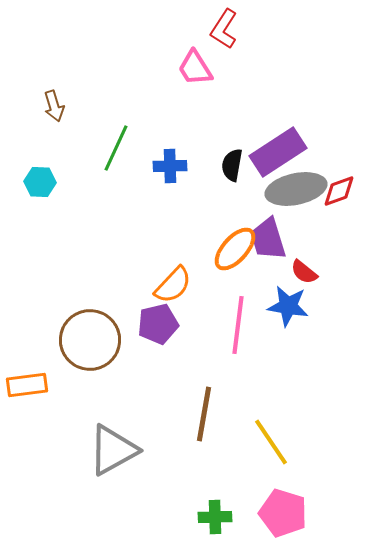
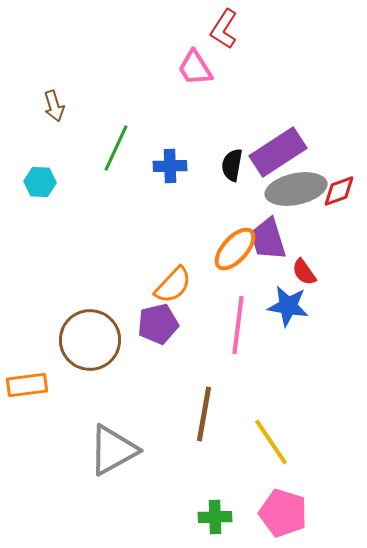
red semicircle: rotated 16 degrees clockwise
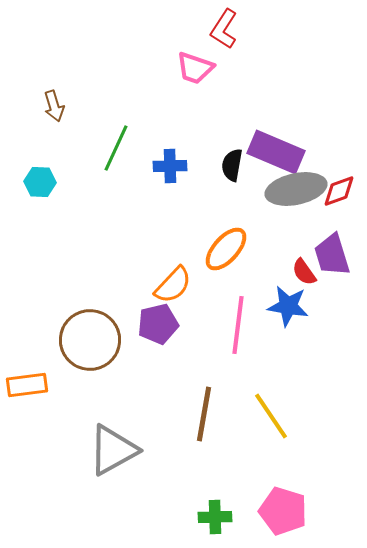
pink trapezoid: rotated 39 degrees counterclockwise
purple rectangle: moved 2 px left; rotated 56 degrees clockwise
purple trapezoid: moved 64 px right, 16 px down
orange ellipse: moved 9 px left
yellow line: moved 26 px up
pink pentagon: moved 2 px up
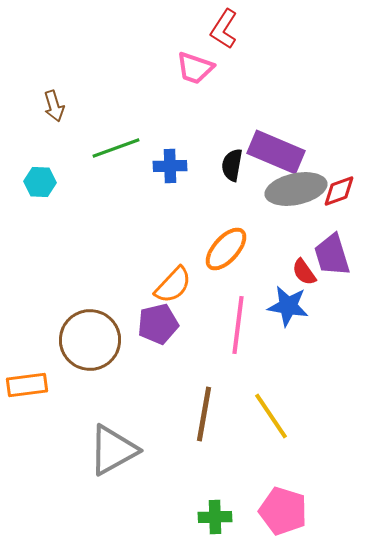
green line: rotated 45 degrees clockwise
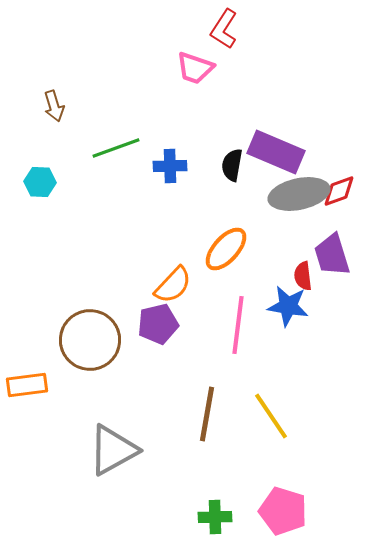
gray ellipse: moved 3 px right, 5 px down
red semicircle: moved 1 px left, 4 px down; rotated 28 degrees clockwise
brown line: moved 3 px right
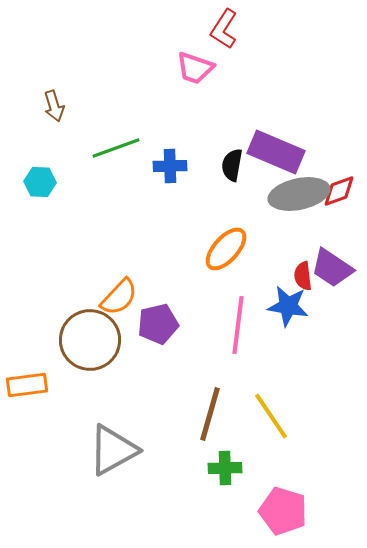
purple trapezoid: moved 13 px down; rotated 39 degrees counterclockwise
orange semicircle: moved 54 px left, 12 px down
brown line: moved 3 px right; rotated 6 degrees clockwise
green cross: moved 10 px right, 49 px up
